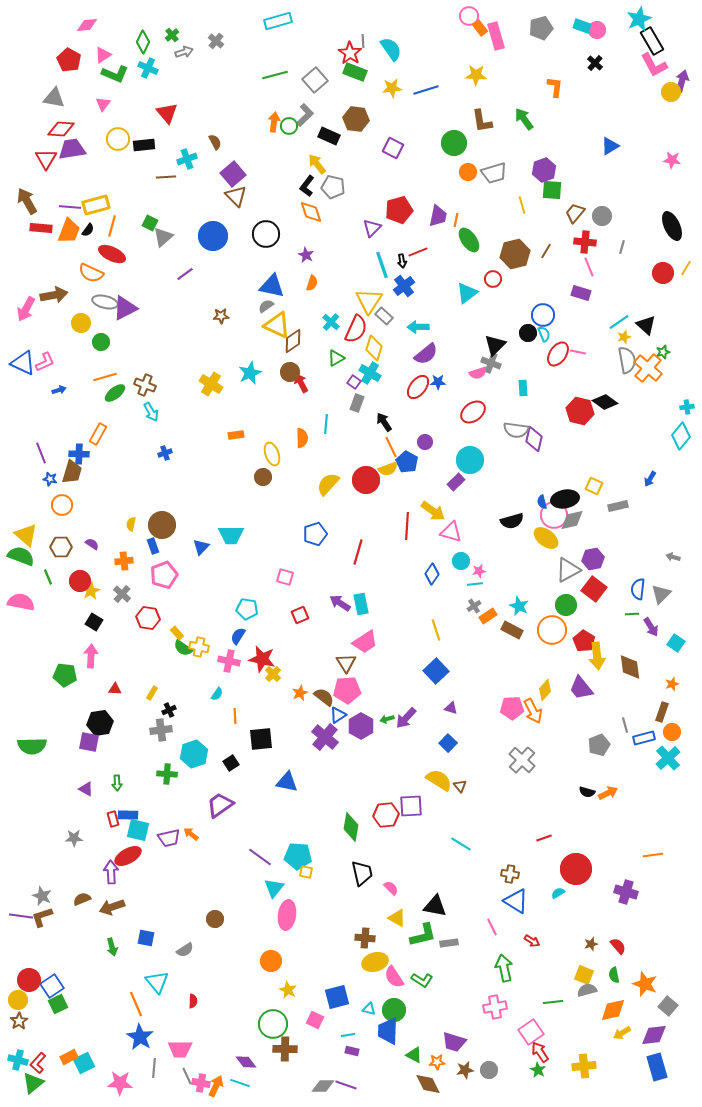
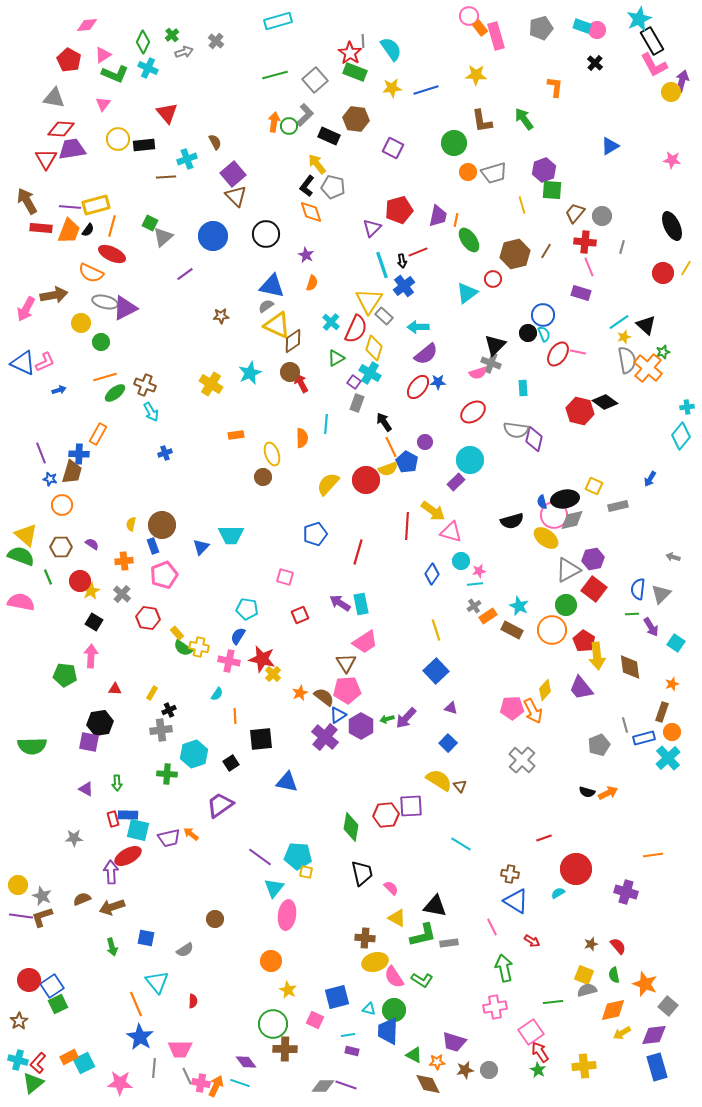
yellow circle at (18, 1000): moved 115 px up
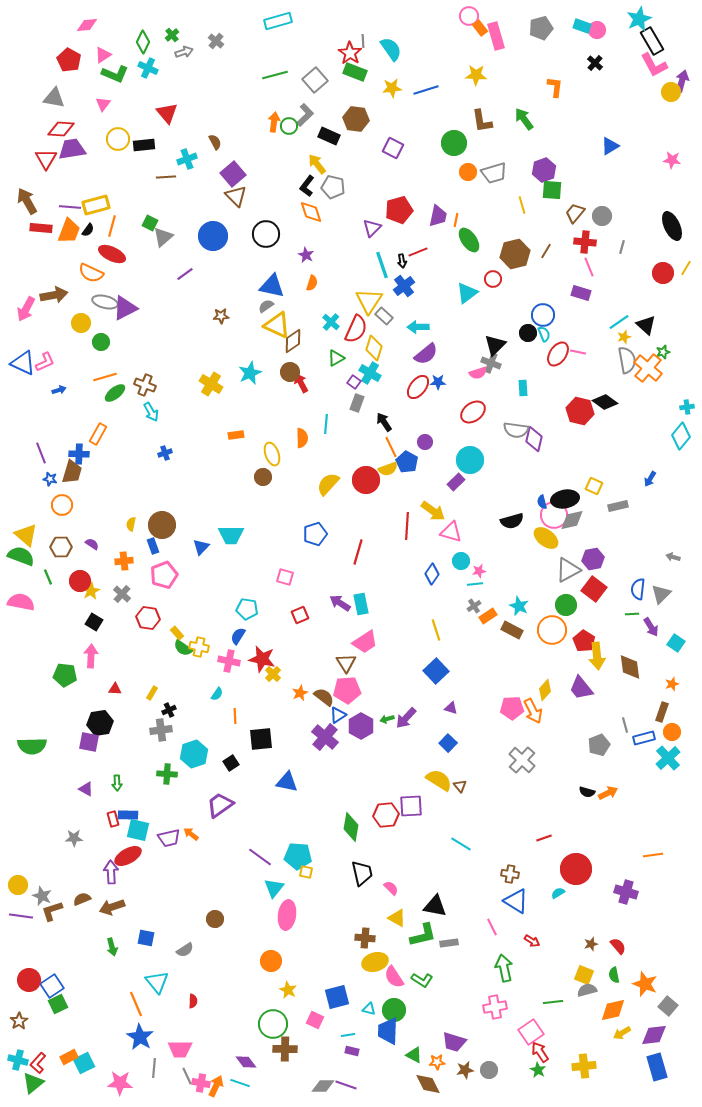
brown L-shape at (42, 917): moved 10 px right, 6 px up
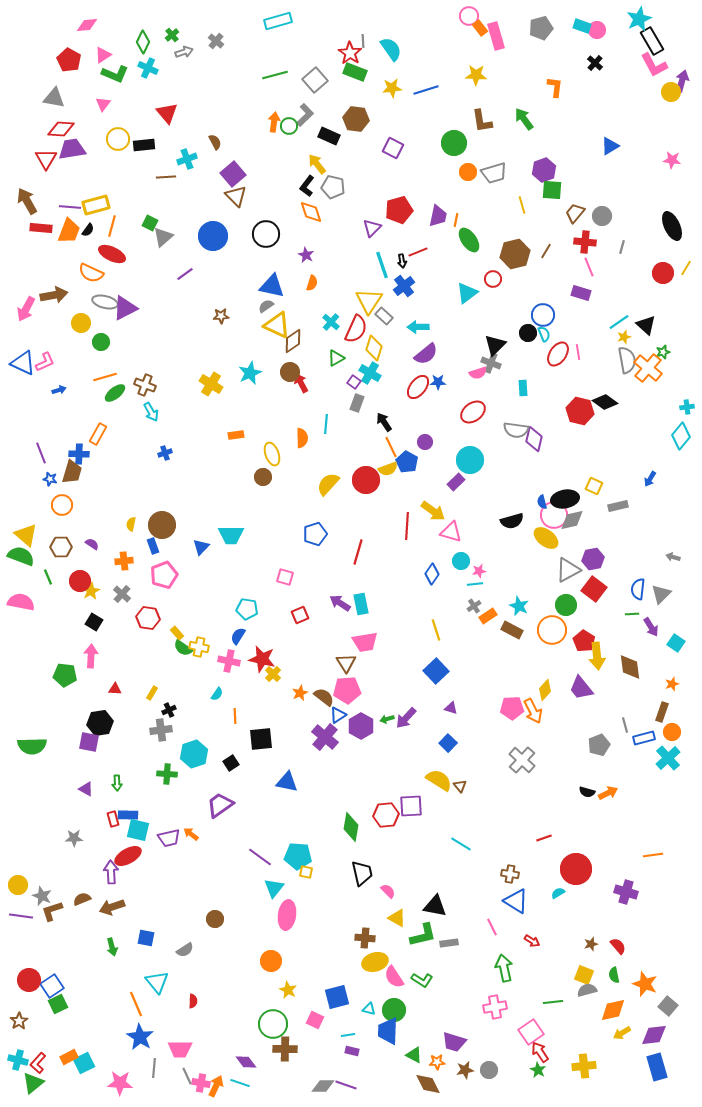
pink line at (578, 352): rotated 70 degrees clockwise
pink trapezoid at (365, 642): rotated 24 degrees clockwise
pink semicircle at (391, 888): moved 3 px left, 3 px down
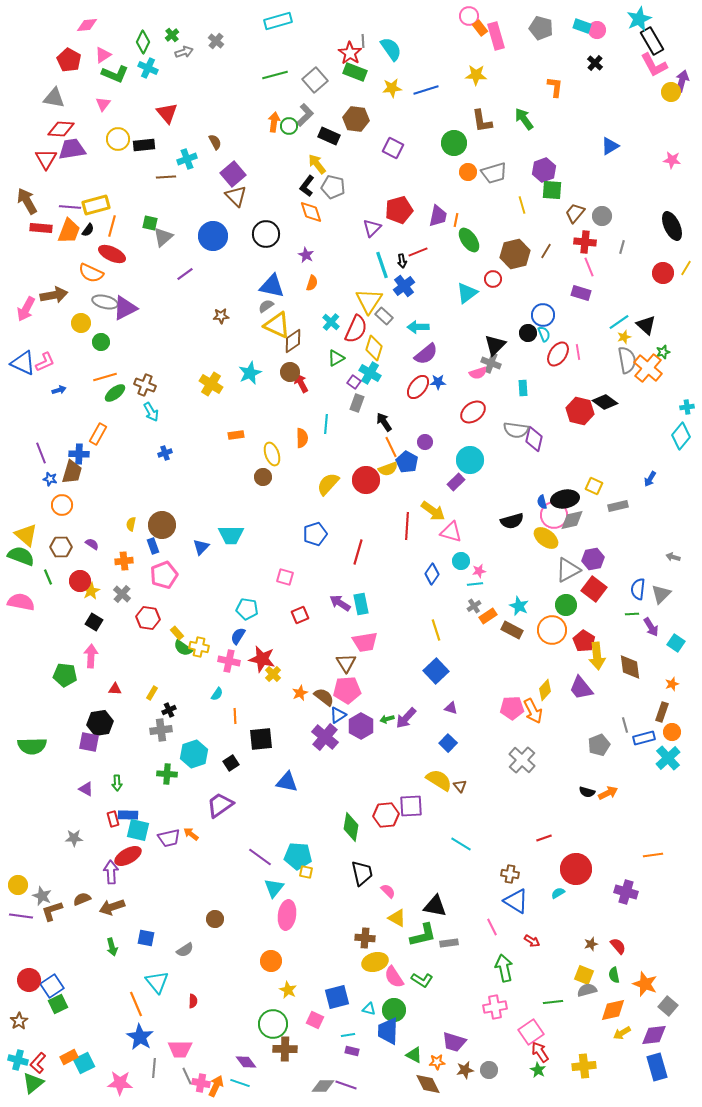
gray pentagon at (541, 28): rotated 30 degrees clockwise
green square at (150, 223): rotated 14 degrees counterclockwise
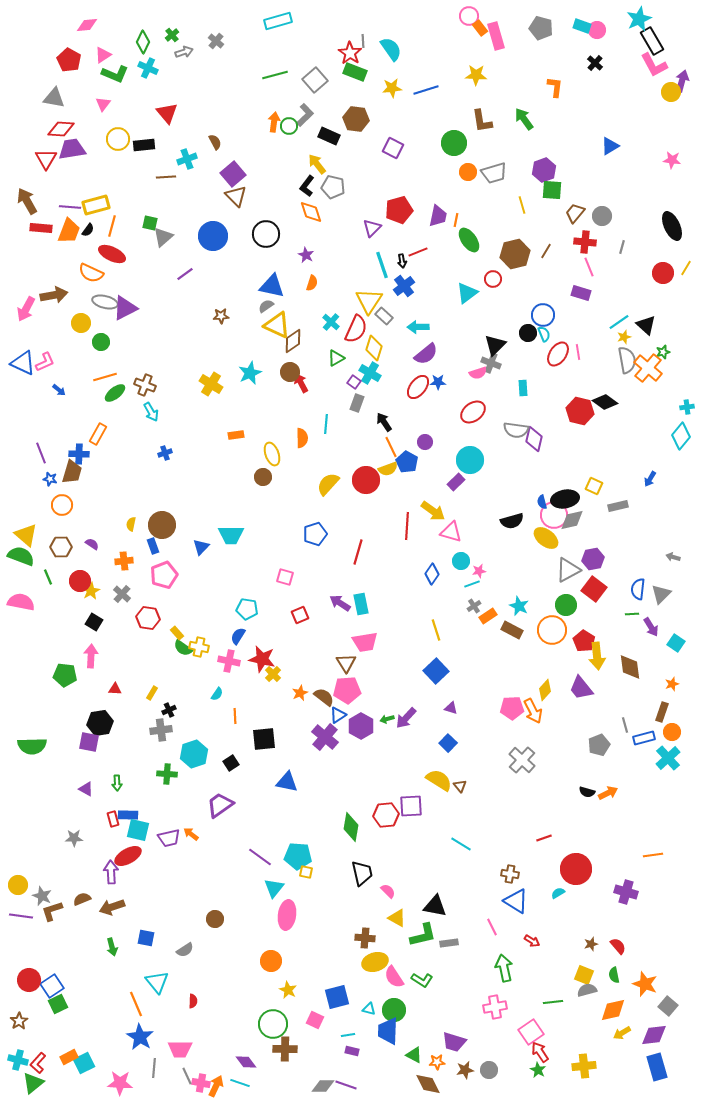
blue arrow at (59, 390): rotated 56 degrees clockwise
cyan line at (475, 584): moved 3 px left; rotated 14 degrees counterclockwise
black square at (261, 739): moved 3 px right
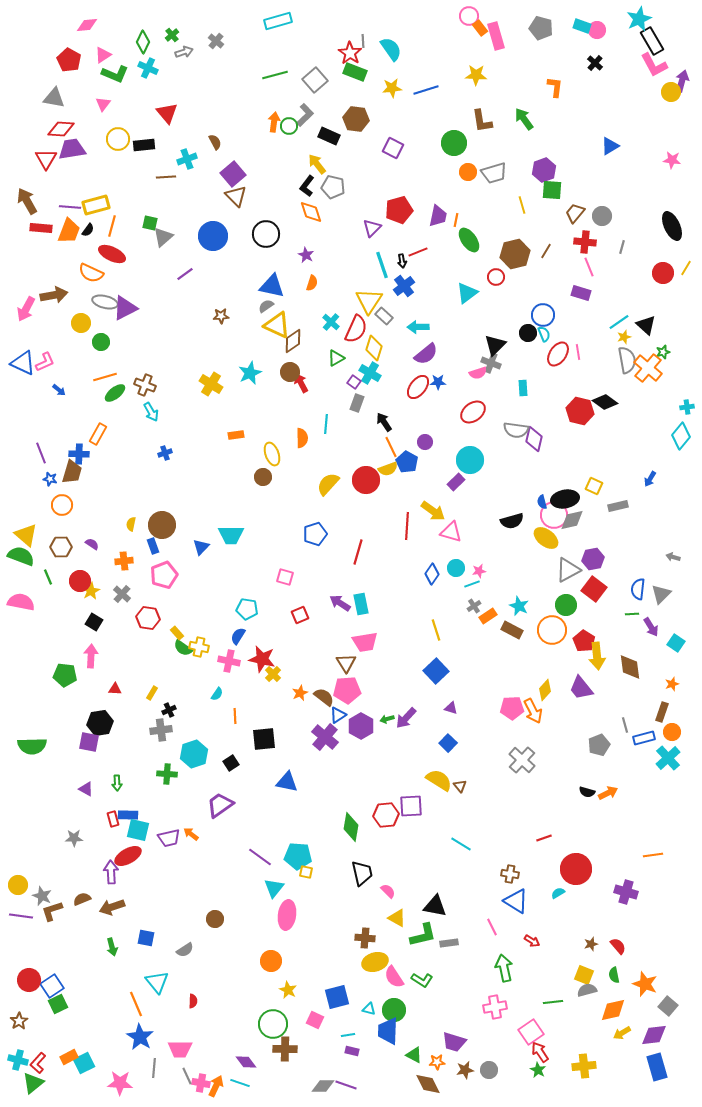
red circle at (493, 279): moved 3 px right, 2 px up
cyan circle at (461, 561): moved 5 px left, 7 px down
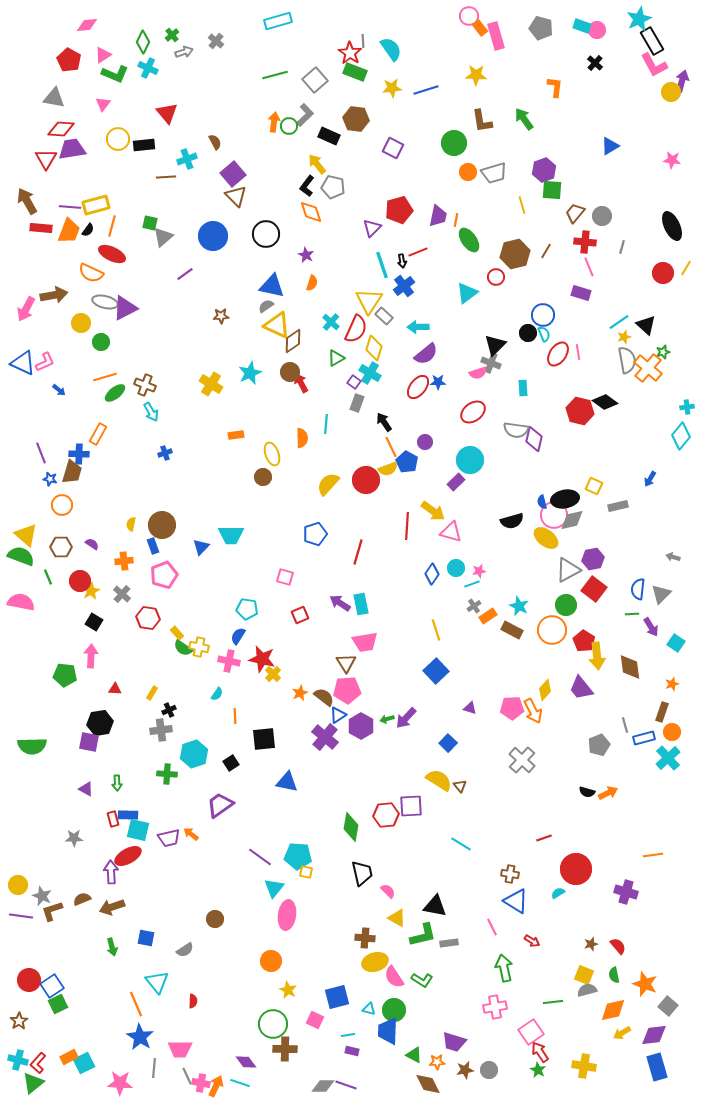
purple triangle at (451, 708): moved 19 px right
yellow cross at (584, 1066): rotated 15 degrees clockwise
